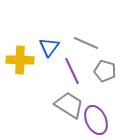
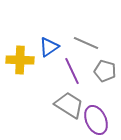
blue triangle: rotated 20 degrees clockwise
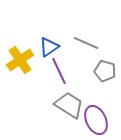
yellow cross: rotated 36 degrees counterclockwise
purple line: moved 13 px left
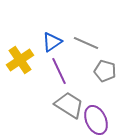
blue triangle: moved 3 px right, 5 px up
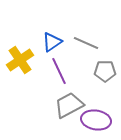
gray pentagon: rotated 15 degrees counterclockwise
gray trapezoid: rotated 60 degrees counterclockwise
purple ellipse: rotated 56 degrees counterclockwise
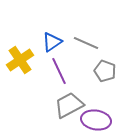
gray pentagon: rotated 20 degrees clockwise
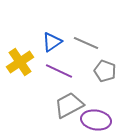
yellow cross: moved 2 px down
purple line: rotated 40 degrees counterclockwise
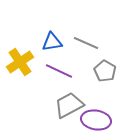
blue triangle: rotated 25 degrees clockwise
gray pentagon: rotated 10 degrees clockwise
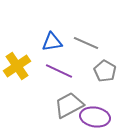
yellow cross: moved 3 px left, 4 px down
purple ellipse: moved 1 px left, 3 px up
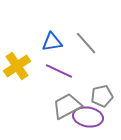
gray line: rotated 25 degrees clockwise
gray pentagon: moved 3 px left, 25 px down; rotated 30 degrees clockwise
gray trapezoid: moved 2 px left, 1 px down
purple ellipse: moved 7 px left
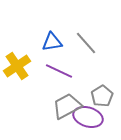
gray pentagon: rotated 20 degrees counterclockwise
purple ellipse: rotated 8 degrees clockwise
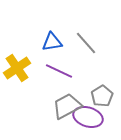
yellow cross: moved 2 px down
